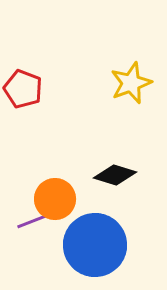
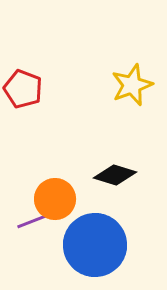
yellow star: moved 1 px right, 2 px down
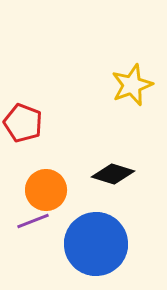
red pentagon: moved 34 px down
black diamond: moved 2 px left, 1 px up
orange circle: moved 9 px left, 9 px up
blue circle: moved 1 px right, 1 px up
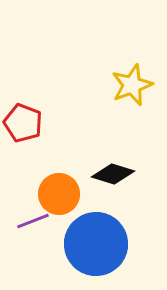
orange circle: moved 13 px right, 4 px down
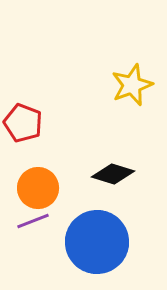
orange circle: moved 21 px left, 6 px up
blue circle: moved 1 px right, 2 px up
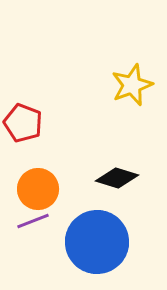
black diamond: moved 4 px right, 4 px down
orange circle: moved 1 px down
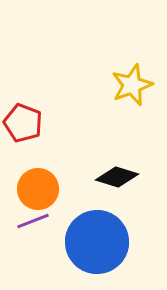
black diamond: moved 1 px up
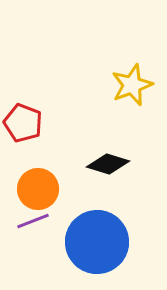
black diamond: moved 9 px left, 13 px up
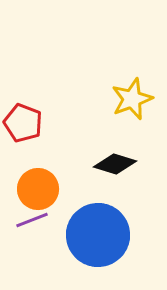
yellow star: moved 14 px down
black diamond: moved 7 px right
purple line: moved 1 px left, 1 px up
blue circle: moved 1 px right, 7 px up
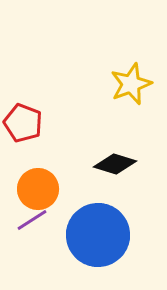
yellow star: moved 1 px left, 15 px up
purple line: rotated 12 degrees counterclockwise
